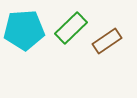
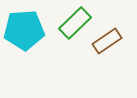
green rectangle: moved 4 px right, 5 px up
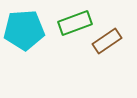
green rectangle: rotated 24 degrees clockwise
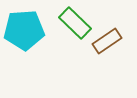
green rectangle: rotated 64 degrees clockwise
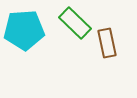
brown rectangle: moved 2 px down; rotated 68 degrees counterclockwise
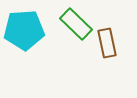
green rectangle: moved 1 px right, 1 px down
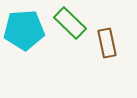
green rectangle: moved 6 px left, 1 px up
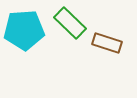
brown rectangle: rotated 60 degrees counterclockwise
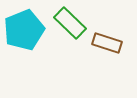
cyan pentagon: rotated 18 degrees counterclockwise
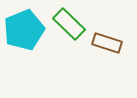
green rectangle: moved 1 px left, 1 px down
